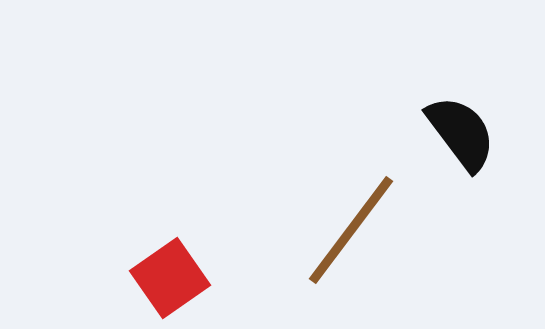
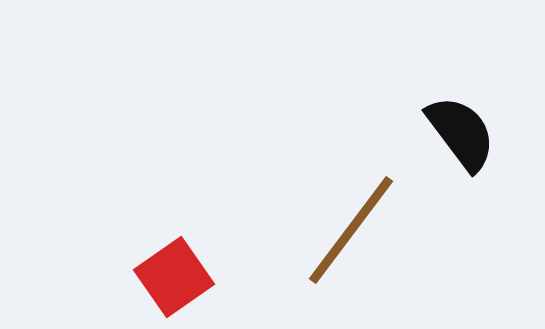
red square: moved 4 px right, 1 px up
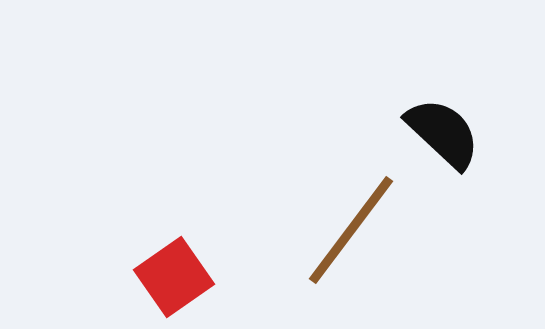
black semicircle: moved 18 px left; rotated 10 degrees counterclockwise
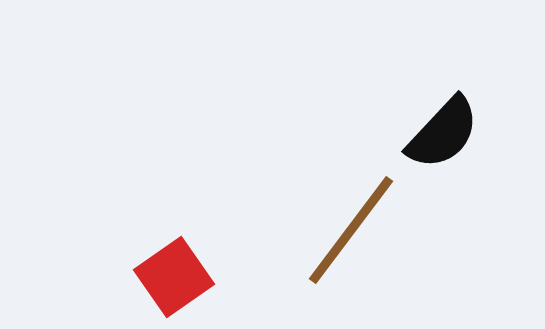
black semicircle: rotated 90 degrees clockwise
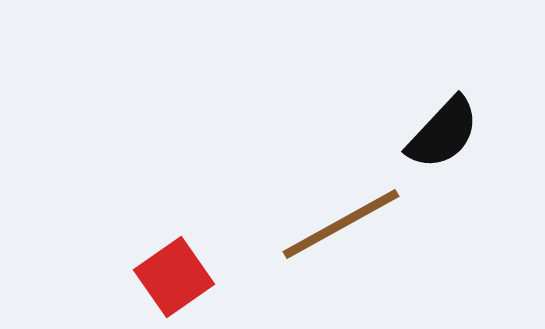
brown line: moved 10 px left, 6 px up; rotated 24 degrees clockwise
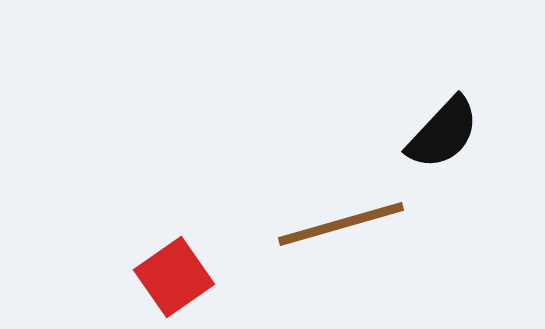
brown line: rotated 13 degrees clockwise
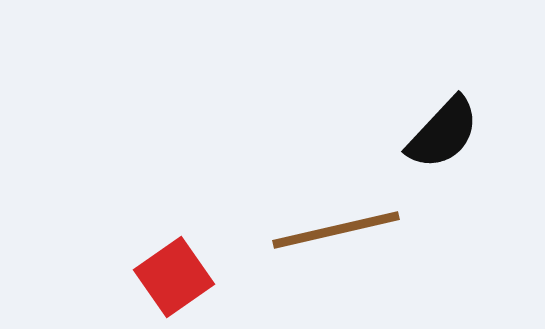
brown line: moved 5 px left, 6 px down; rotated 3 degrees clockwise
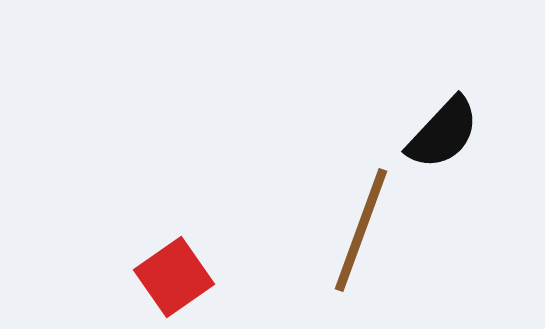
brown line: moved 25 px right; rotated 57 degrees counterclockwise
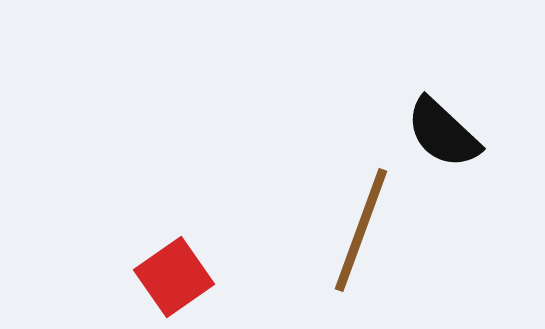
black semicircle: rotated 90 degrees clockwise
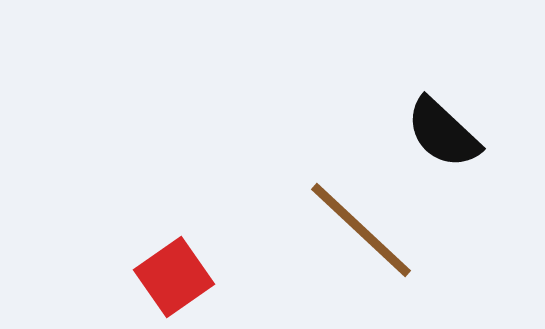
brown line: rotated 67 degrees counterclockwise
